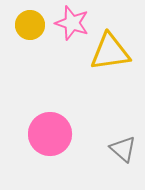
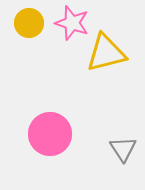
yellow circle: moved 1 px left, 2 px up
yellow triangle: moved 4 px left, 1 px down; rotated 6 degrees counterclockwise
gray triangle: rotated 16 degrees clockwise
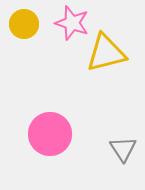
yellow circle: moved 5 px left, 1 px down
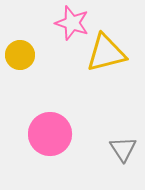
yellow circle: moved 4 px left, 31 px down
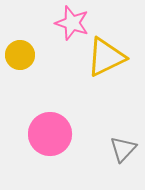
yellow triangle: moved 4 px down; rotated 12 degrees counterclockwise
gray triangle: rotated 16 degrees clockwise
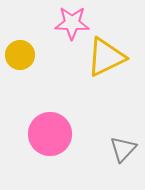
pink star: rotated 16 degrees counterclockwise
